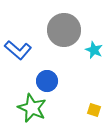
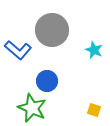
gray circle: moved 12 px left
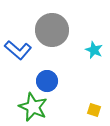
green star: moved 1 px right, 1 px up
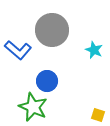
yellow square: moved 4 px right, 5 px down
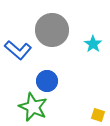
cyan star: moved 1 px left, 6 px up; rotated 12 degrees clockwise
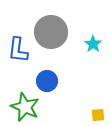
gray circle: moved 1 px left, 2 px down
blue L-shape: rotated 56 degrees clockwise
green star: moved 8 px left
yellow square: rotated 24 degrees counterclockwise
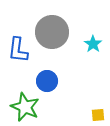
gray circle: moved 1 px right
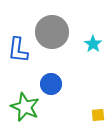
blue circle: moved 4 px right, 3 px down
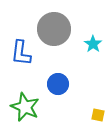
gray circle: moved 2 px right, 3 px up
blue L-shape: moved 3 px right, 3 px down
blue circle: moved 7 px right
yellow square: rotated 16 degrees clockwise
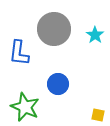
cyan star: moved 2 px right, 9 px up
blue L-shape: moved 2 px left
